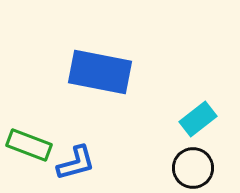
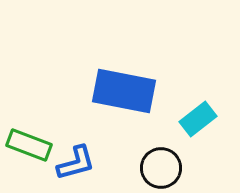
blue rectangle: moved 24 px right, 19 px down
black circle: moved 32 px left
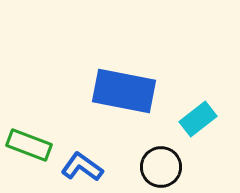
blue L-shape: moved 6 px right, 4 px down; rotated 129 degrees counterclockwise
black circle: moved 1 px up
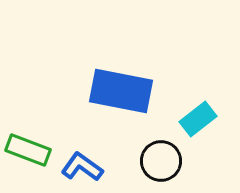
blue rectangle: moved 3 px left
green rectangle: moved 1 px left, 5 px down
black circle: moved 6 px up
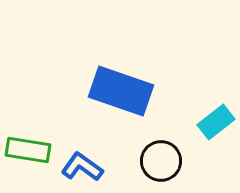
blue rectangle: rotated 8 degrees clockwise
cyan rectangle: moved 18 px right, 3 px down
green rectangle: rotated 12 degrees counterclockwise
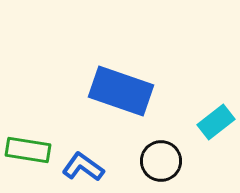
blue L-shape: moved 1 px right
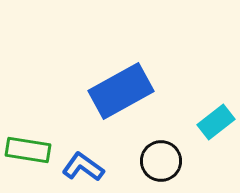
blue rectangle: rotated 48 degrees counterclockwise
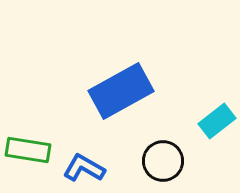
cyan rectangle: moved 1 px right, 1 px up
black circle: moved 2 px right
blue L-shape: moved 1 px right, 1 px down; rotated 6 degrees counterclockwise
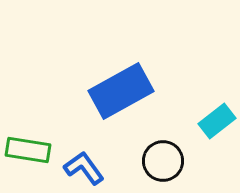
blue L-shape: rotated 24 degrees clockwise
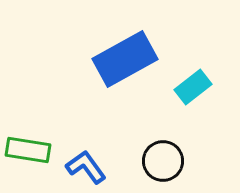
blue rectangle: moved 4 px right, 32 px up
cyan rectangle: moved 24 px left, 34 px up
blue L-shape: moved 2 px right, 1 px up
